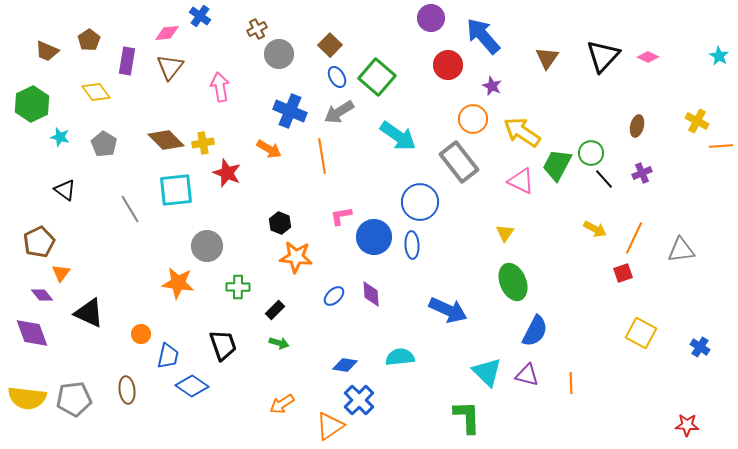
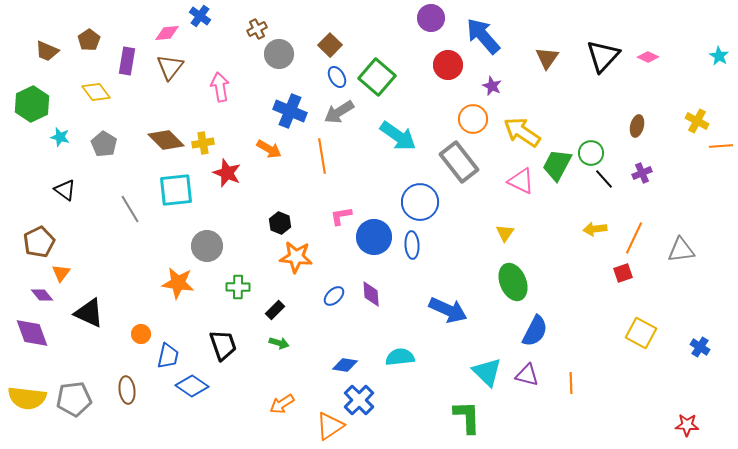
yellow arrow at (595, 229): rotated 145 degrees clockwise
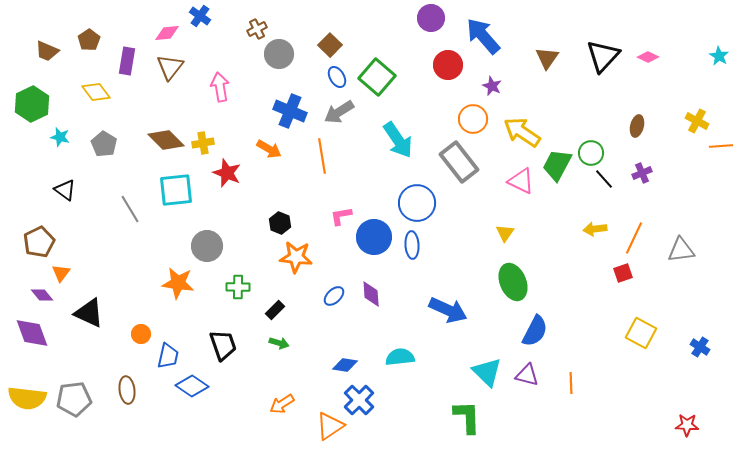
cyan arrow at (398, 136): moved 4 px down; rotated 21 degrees clockwise
blue circle at (420, 202): moved 3 px left, 1 px down
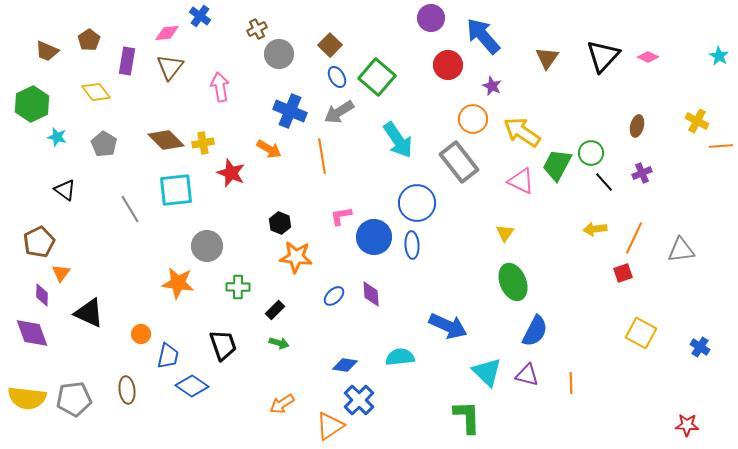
cyan star at (60, 137): moved 3 px left
red star at (227, 173): moved 4 px right
black line at (604, 179): moved 3 px down
purple diamond at (42, 295): rotated 40 degrees clockwise
blue arrow at (448, 310): moved 16 px down
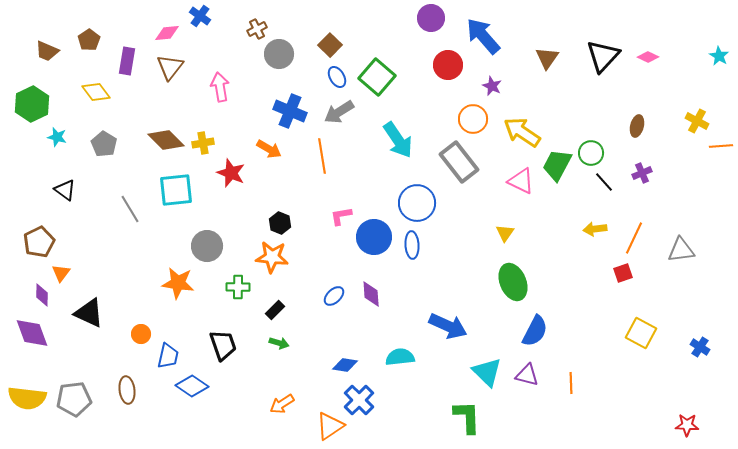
orange star at (296, 257): moved 24 px left
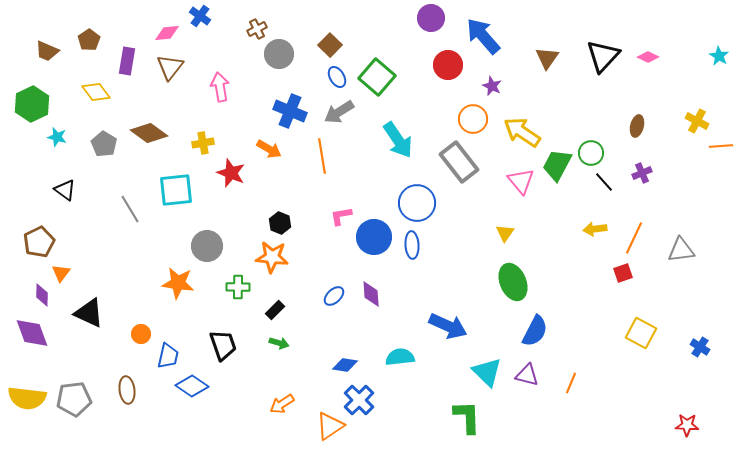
brown diamond at (166, 140): moved 17 px left, 7 px up; rotated 9 degrees counterclockwise
pink triangle at (521, 181): rotated 24 degrees clockwise
orange line at (571, 383): rotated 25 degrees clockwise
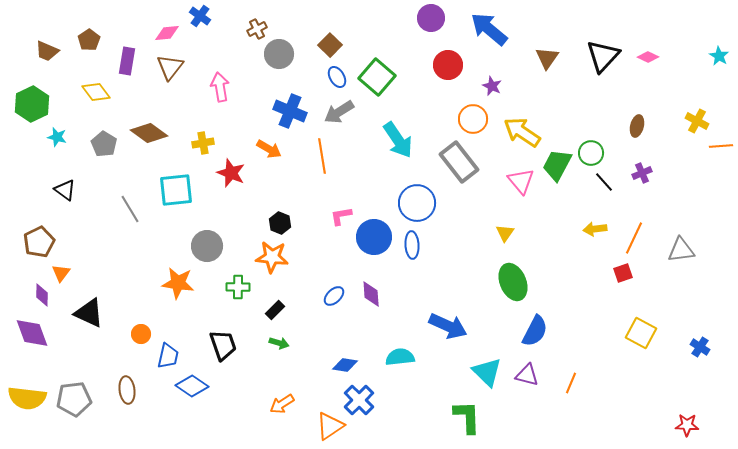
blue arrow at (483, 36): moved 6 px right, 7 px up; rotated 9 degrees counterclockwise
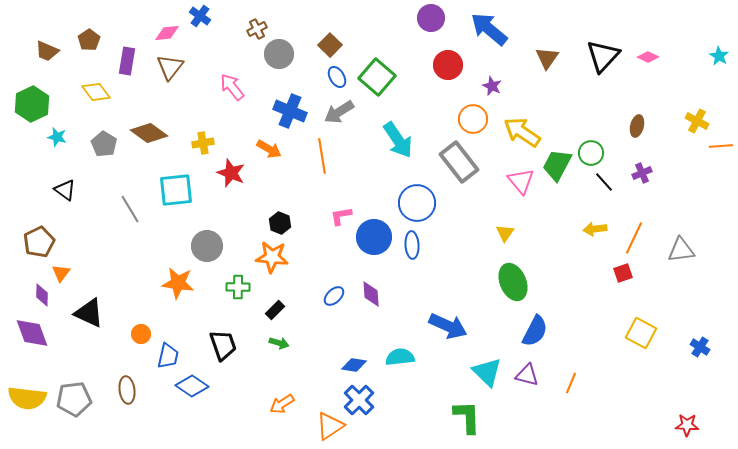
pink arrow at (220, 87): moved 12 px right; rotated 28 degrees counterclockwise
blue diamond at (345, 365): moved 9 px right
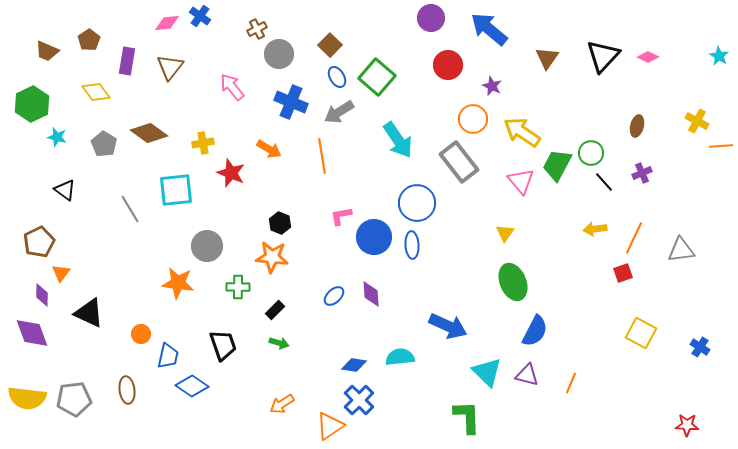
pink diamond at (167, 33): moved 10 px up
blue cross at (290, 111): moved 1 px right, 9 px up
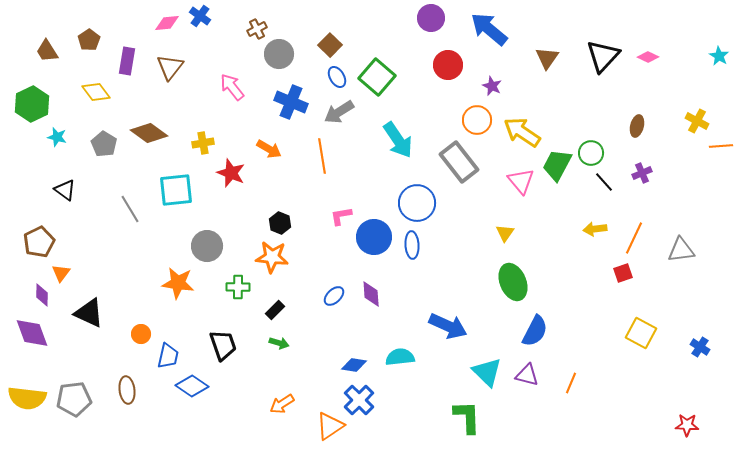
brown trapezoid at (47, 51): rotated 35 degrees clockwise
orange circle at (473, 119): moved 4 px right, 1 px down
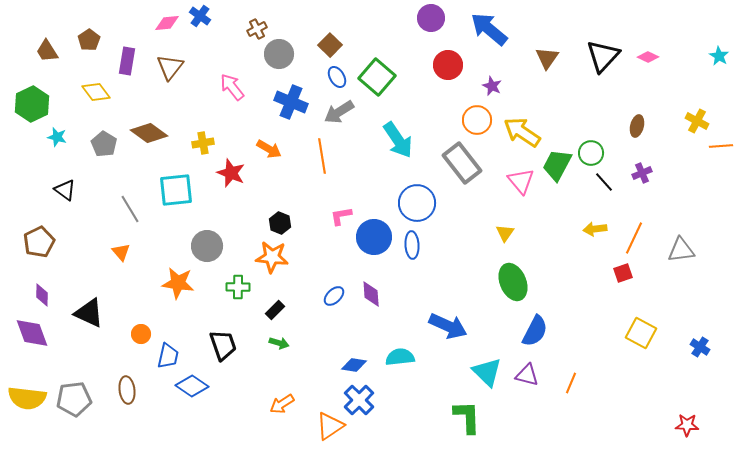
gray rectangle at (459, 162): moved 3 px right, 1 px down
orange triangle at (61, 273): moved 60 px right, 21 px up; rotated 18 degrees counterclockwise
